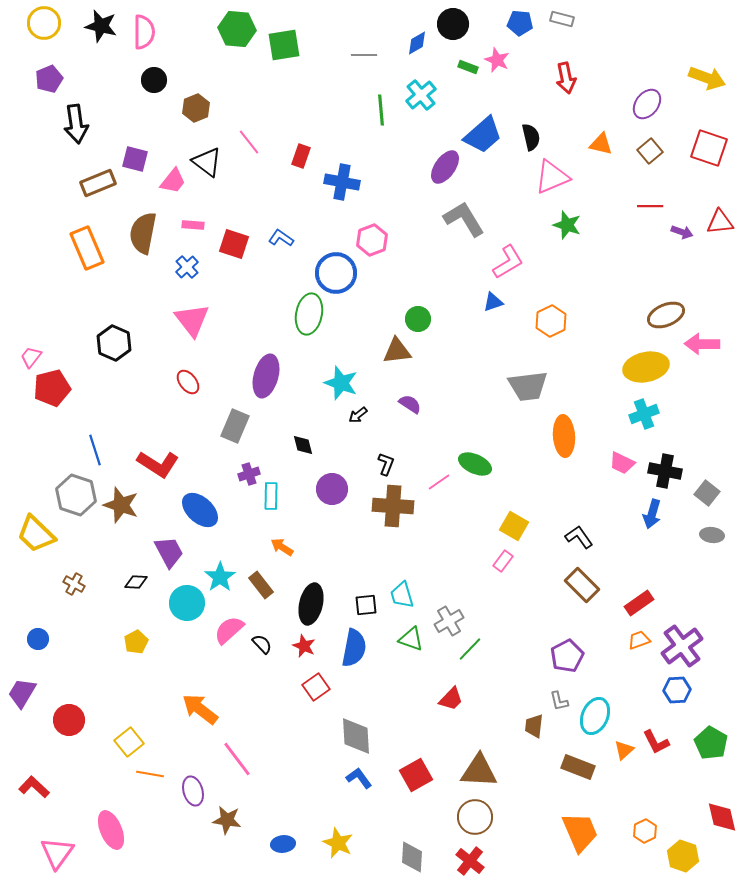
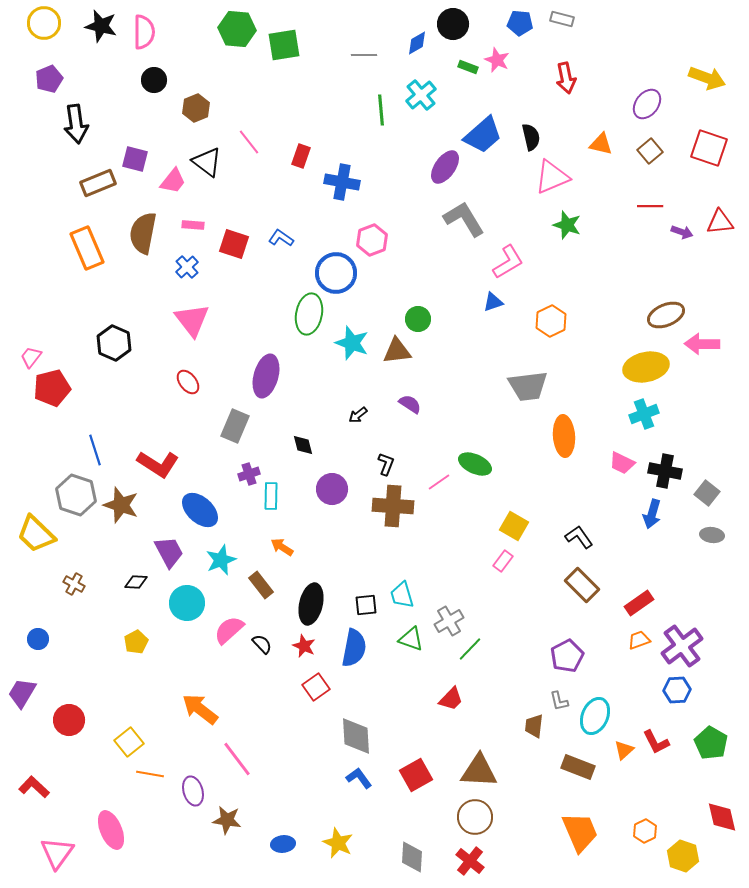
cyan star at (341, 383): moved 11 px right, 40 px up
cyan star at (220, 577): moved 1 px right, 17 px up; rotated 12 degrees clockwise
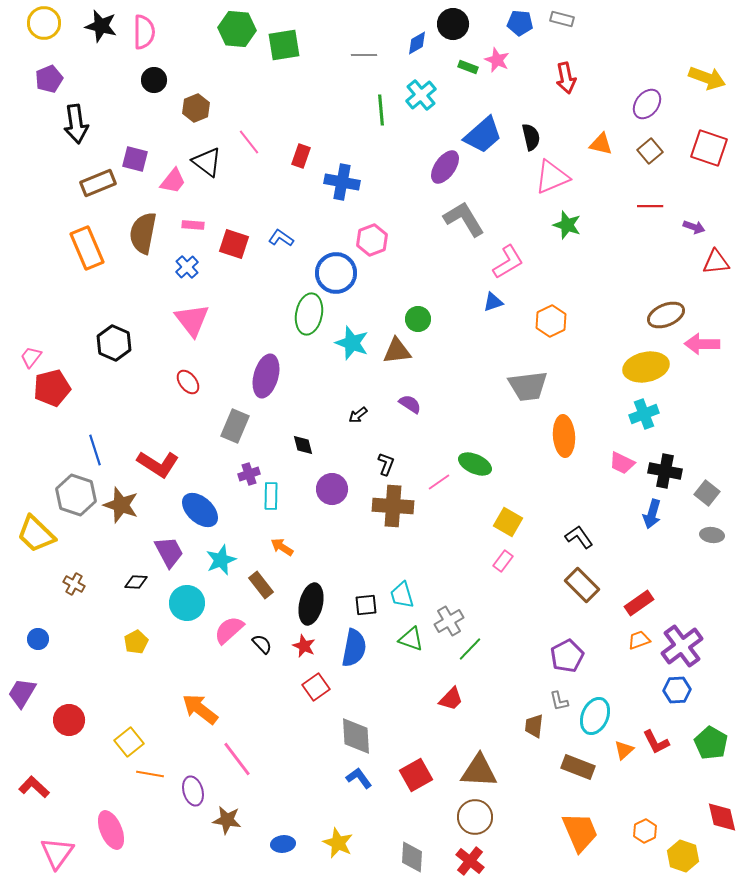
red triangle at (720, 222): moved 4 px left, 40 px down
purple arrow at (682, 232): moved 12 px right, 5 px up
yellow square at (514, 526): moved 6 px left, 4 px up
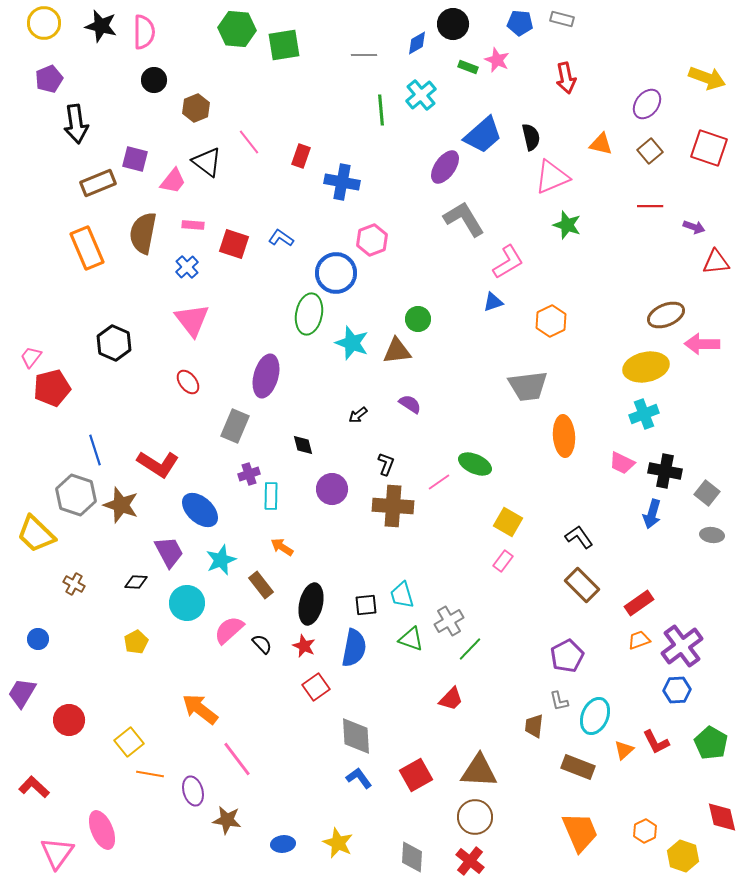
pink ellipse at (111, 830): moved 9 px left
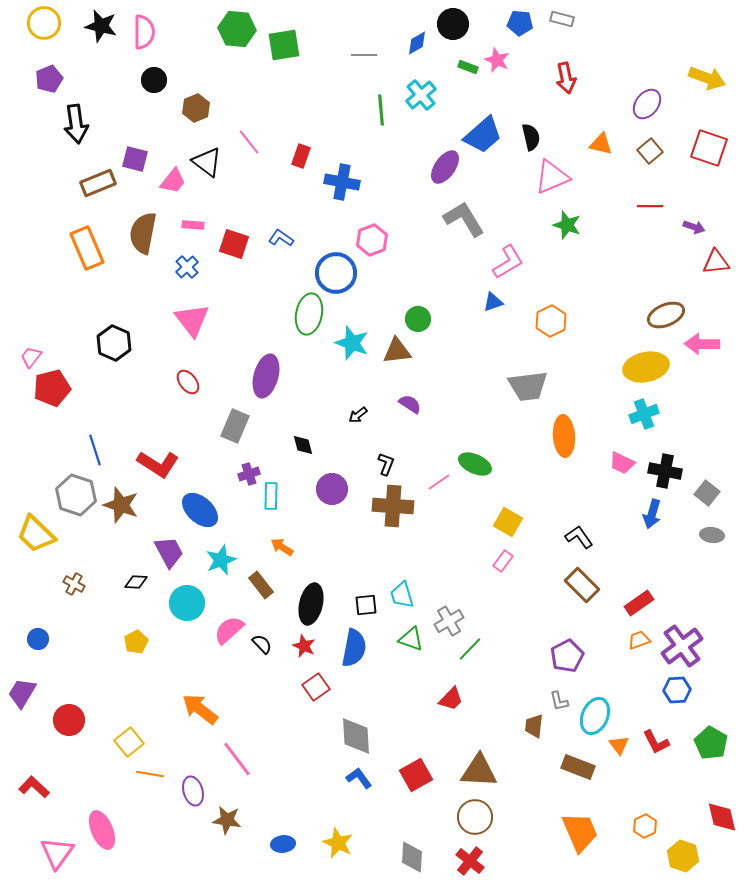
orange triangle at (624, 750): moved 5 px left, 5 px up; rotated 25 degrees counterclockwise
orange hexagon at (645, 831): moved 5 px up
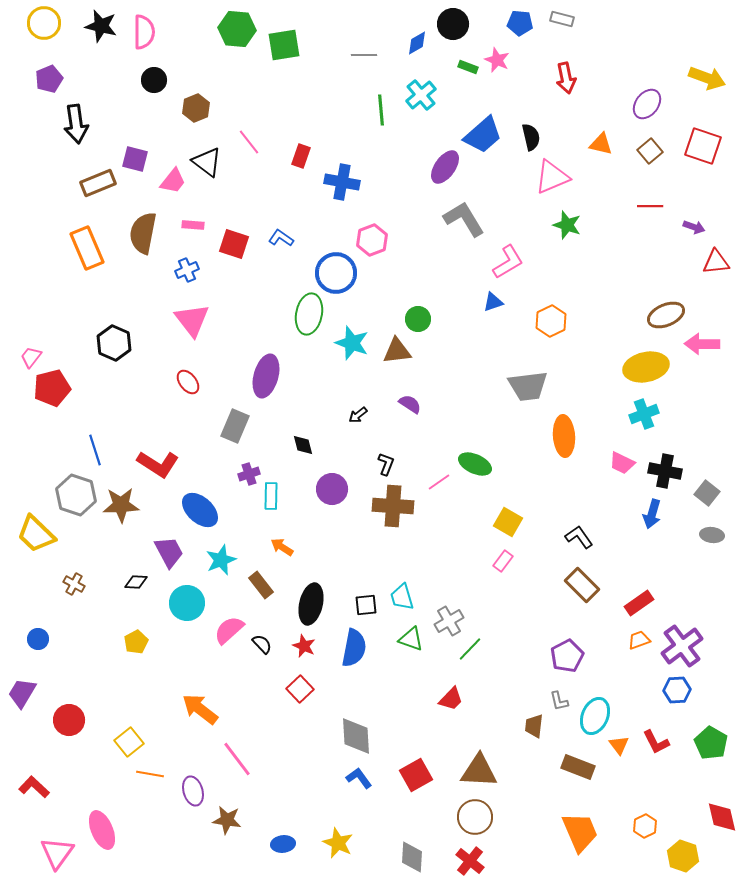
red square at (709, 148): moved 6 px left, 2 px up
blue cross at (187, 267): moved 3 px down; rotated 20 degrees clockwise
brown star at (121, 505): rotated 21 degrees counterclockwise
cyan trapezoid at (402, 595): moved 2 px down
red square at (316, 687): moved 16 px left, 2 px down; rotated 8 degrees counterclockwise
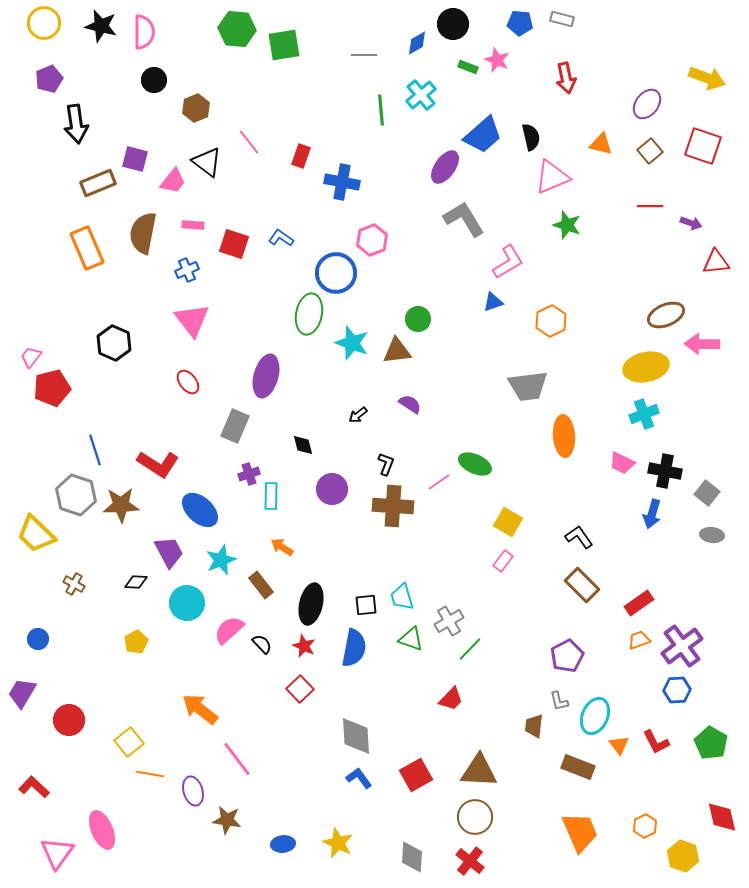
purple arrow at (694, 227): moved 3 px left, 4 px up
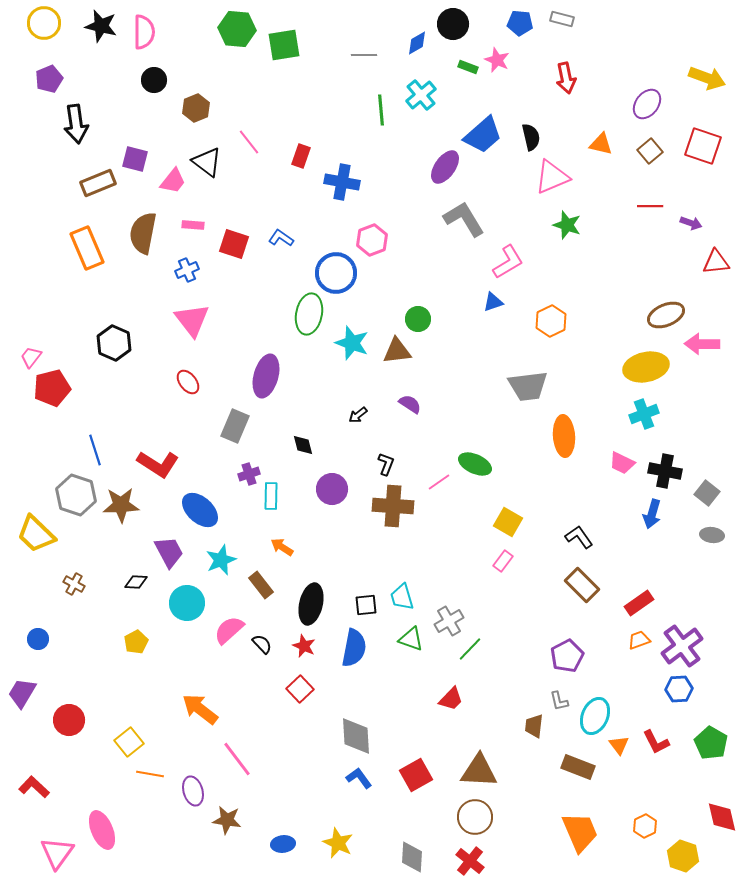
blue hexagon at (677, 690): moved 2 px right, 1 px up
